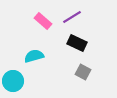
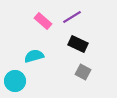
black rectangle: moved 1 px right, 1 px down
cyan circle: moved 2 px right
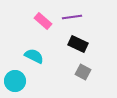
purple line: rotated 24 degrees clockwise
cyan semicircle: rotated 42 degrees clockwise
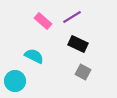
purple line: rotated 24 degrees counterclockwise
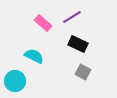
pink rectangle: moved 2 px down
